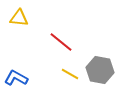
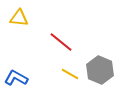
gray hexagon: rotated 12 degrees clockwise
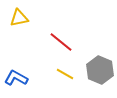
yellow triangle: rotated 18 degrees counterclockwise
yellow line: moved 5 px left
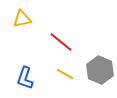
yellow triangle: moved 3 px right, 1 px down
blue L-shape: moved 9 px right; rotated 100 degrees counterclockwise
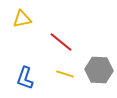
gray hexagon: moved 1 px left; rotated 20 degrees counterclockwise
yellow line: rotated 12 degrees counterclockwise
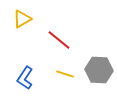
yellow triangle: rotated 18 degrees counterclockwise
red line: moved 2 px left, 2 px up
blue L-shape: rotated 15 degrees clockwise
